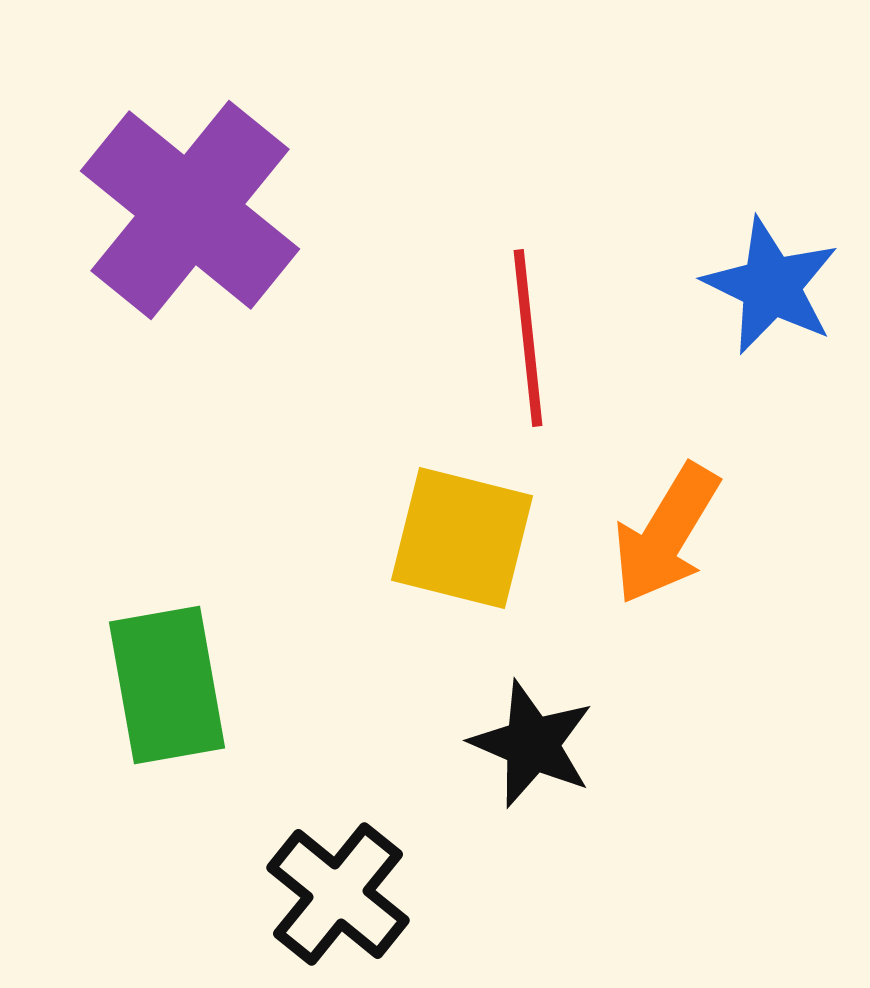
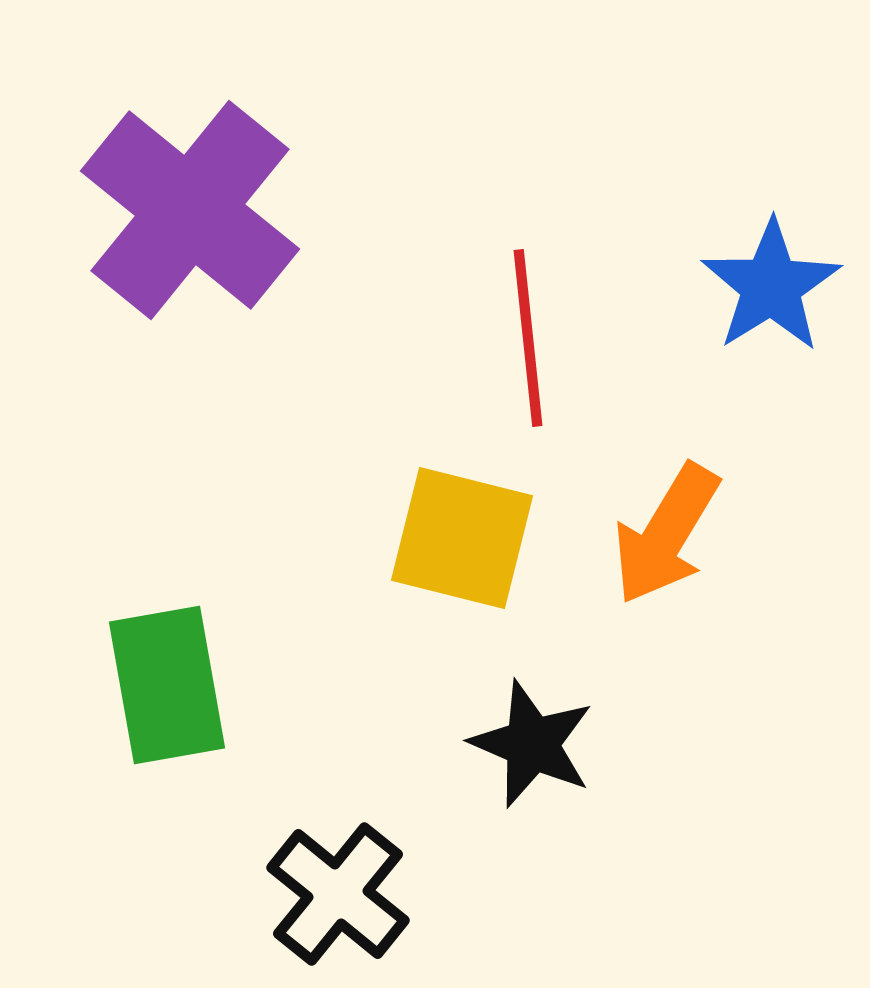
blue star: rotated 14 degrees clockwise
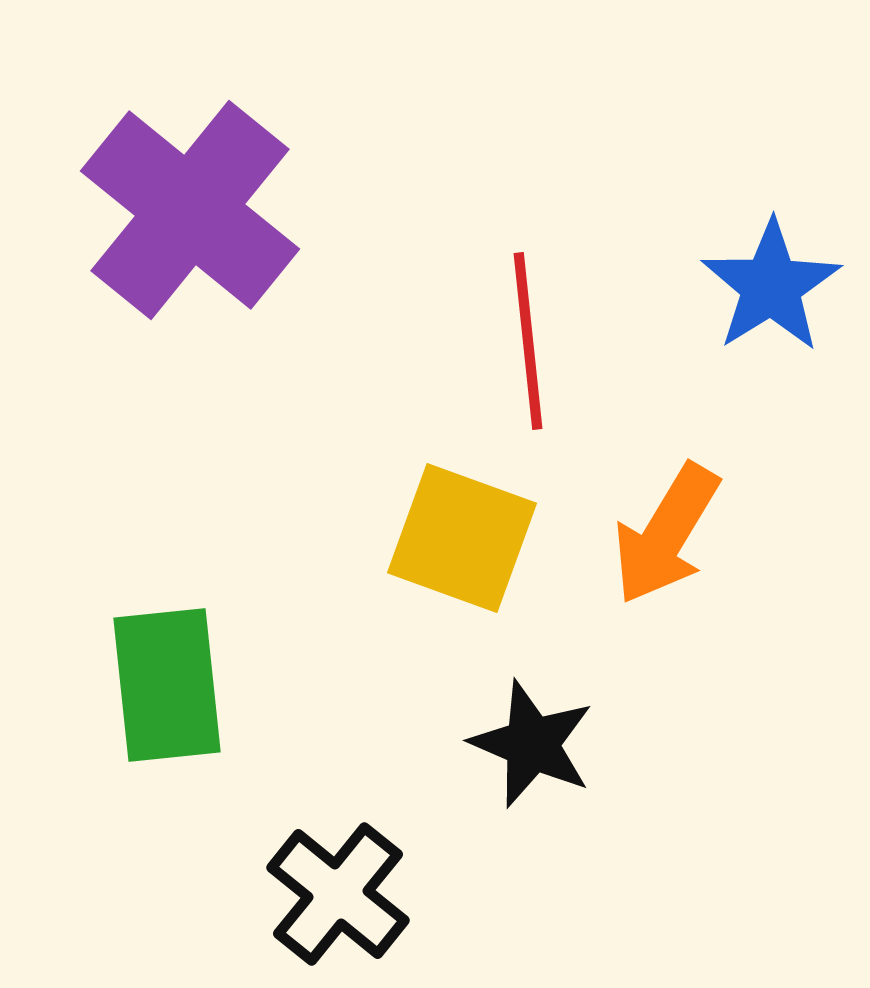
red line: moved 3 px down
yellow square: rotated 6 degrees clockwise
green rectangle: rotated 4 degrees clockwise
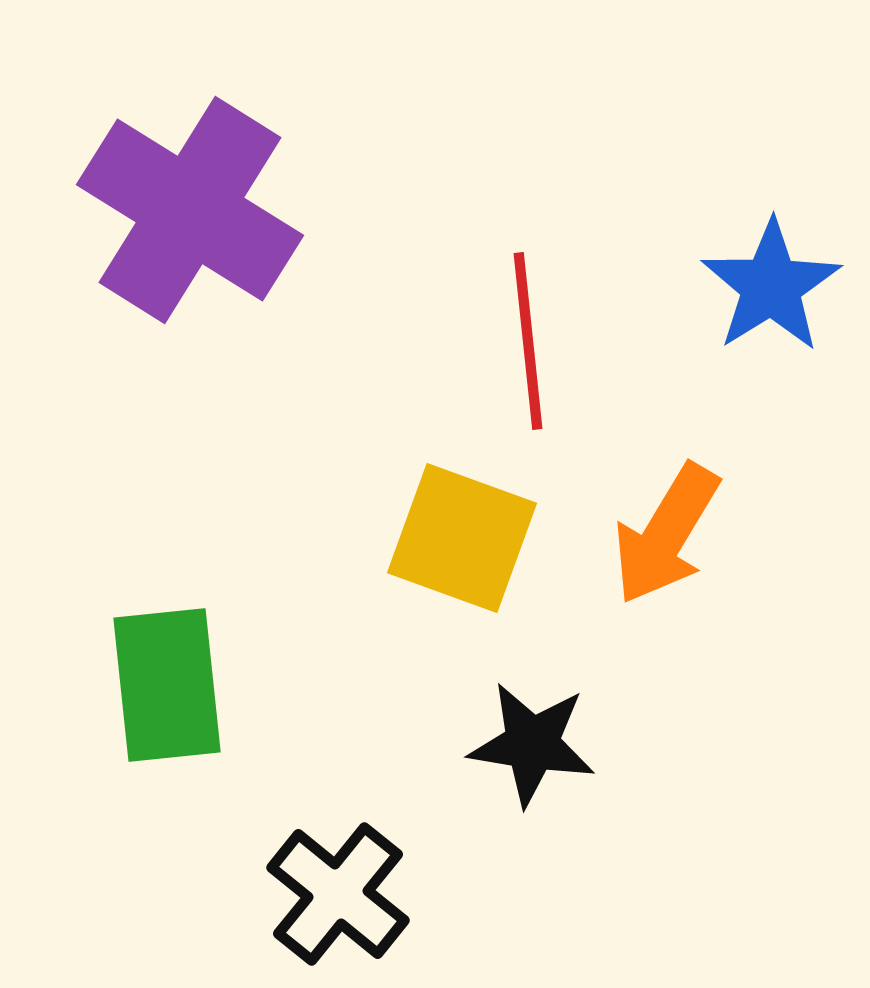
purple cross: rotated 7 degrees counterclockwise
black star: rotated 14 degrees counterclockwise
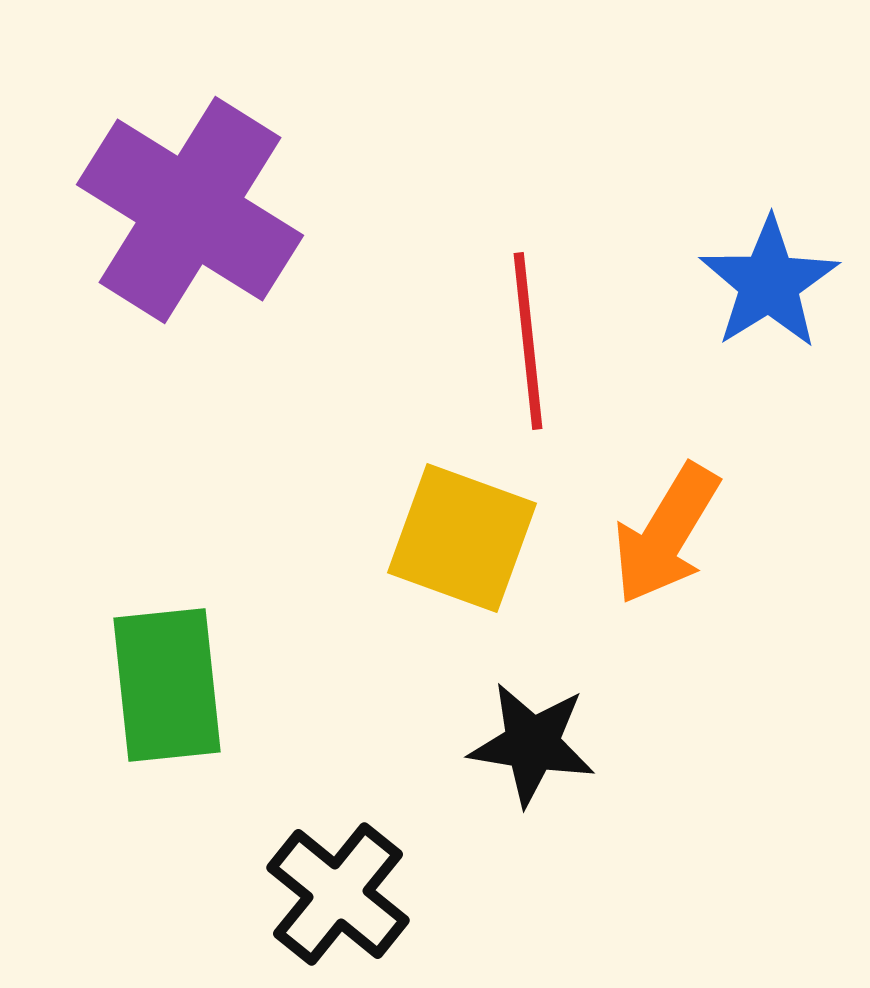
blue star: moved 2 px left, 3 px up
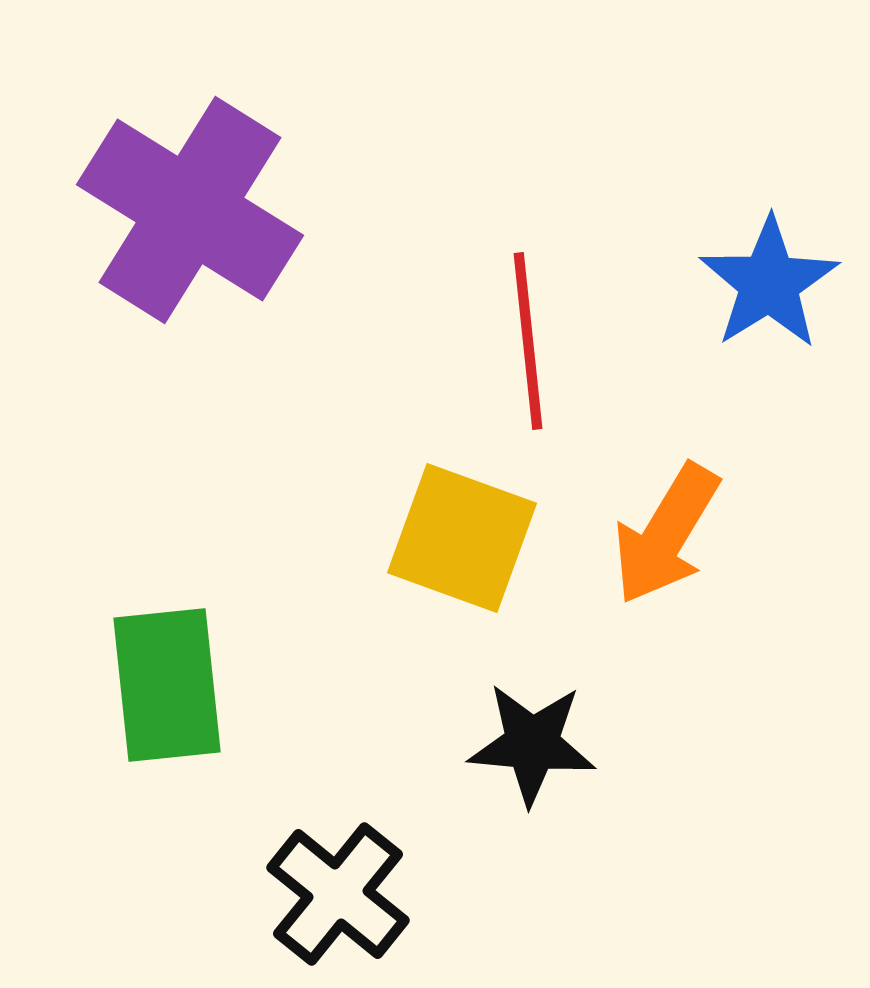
black star: rotated 4 degrees counterclockwise
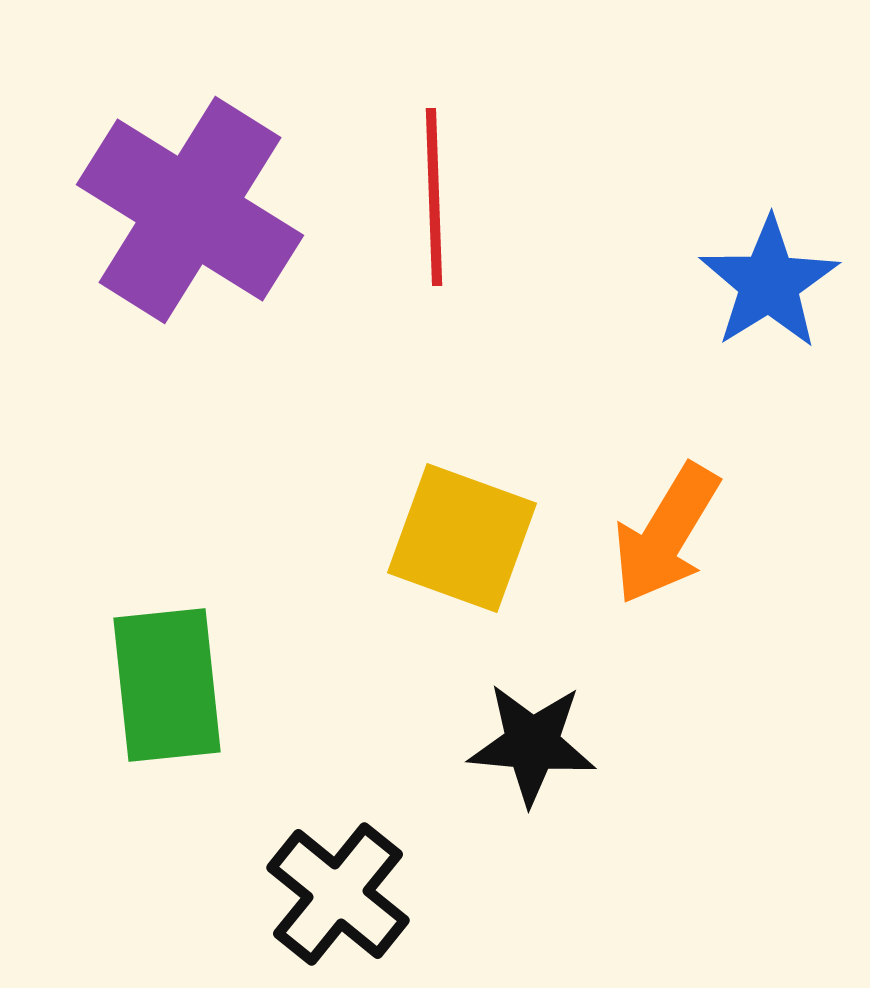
red line: moved 94 px left, 144 px up; rotated 4 degrees clockwise
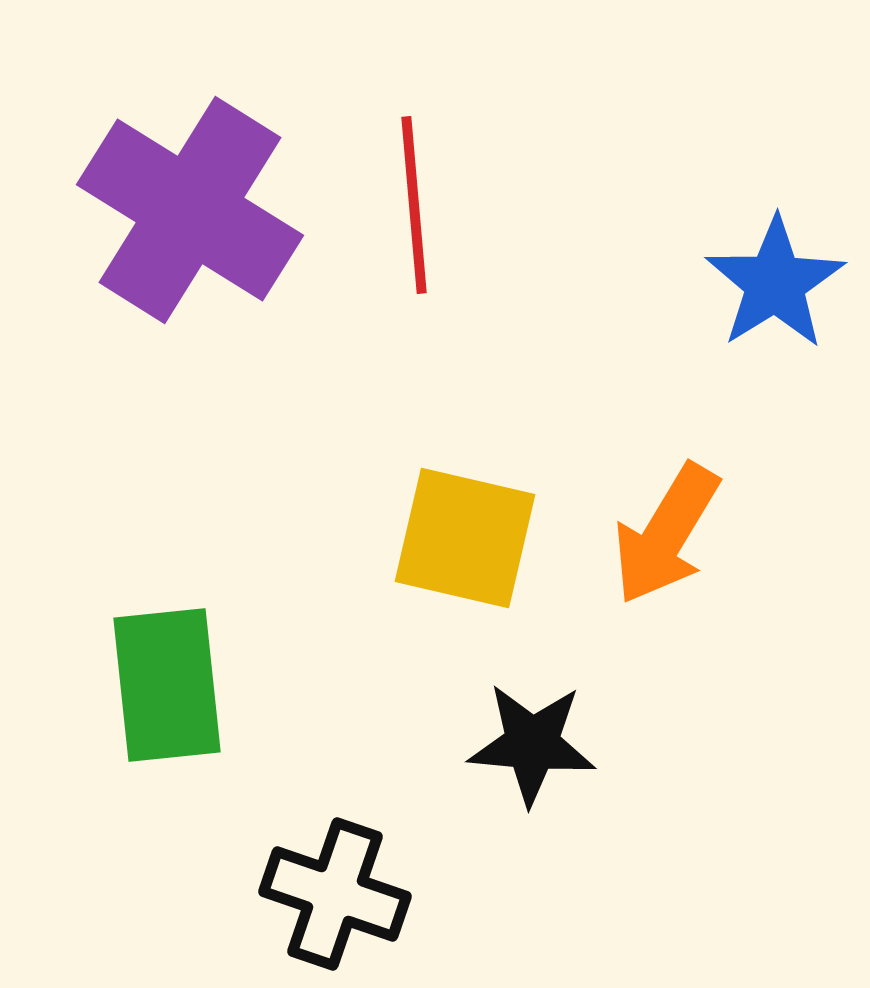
red line: moved 20 px left, 8 px down; rotated 3 degrees counterclockwise
blue star: moved 6 px right
yellow square: moved 3 px right; rotated 7 degrees counterclockwise
black cross: moved 3 px left; rotated 20 degrees counterclockwise
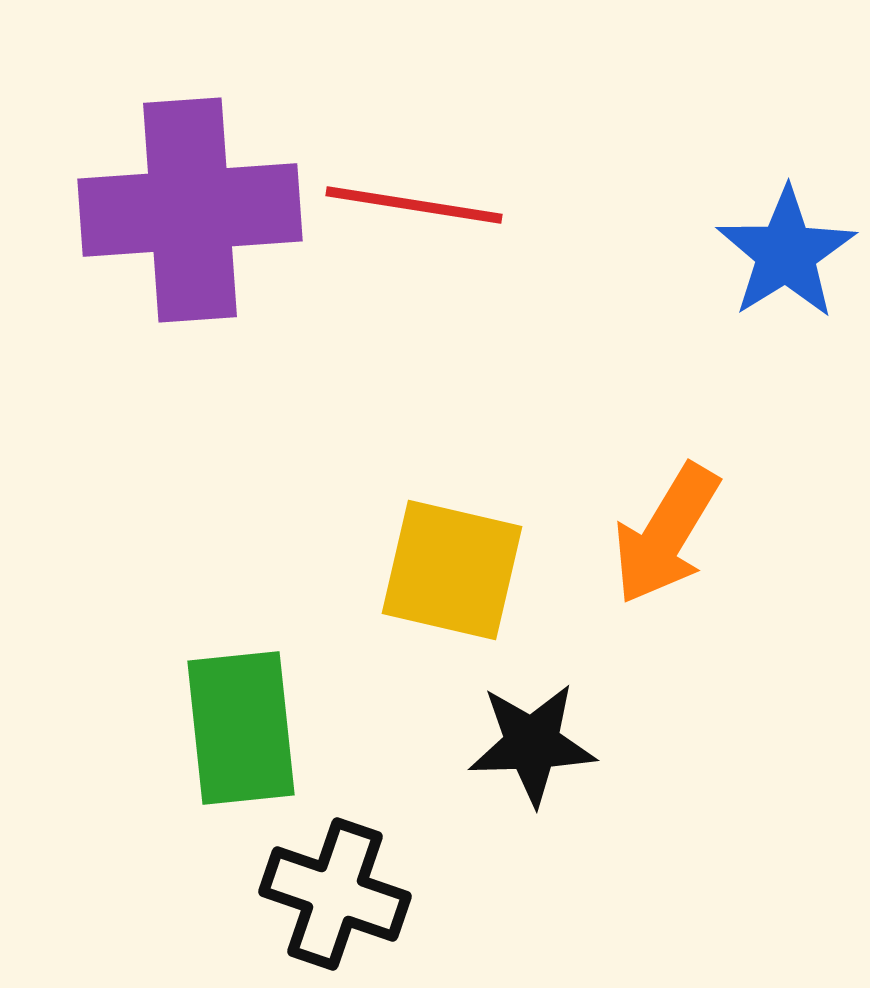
red line: rotated 76 degrees counterclockwise
purple cross: rotated 36 degrees counterclockwise
blue star: moved 11 px right, 30 px up
yellow square: moved 13 px left, 32 px down
green rectangle: moved 74 px right, 43 px down
black star: rotated 7 degrees counterclockwise
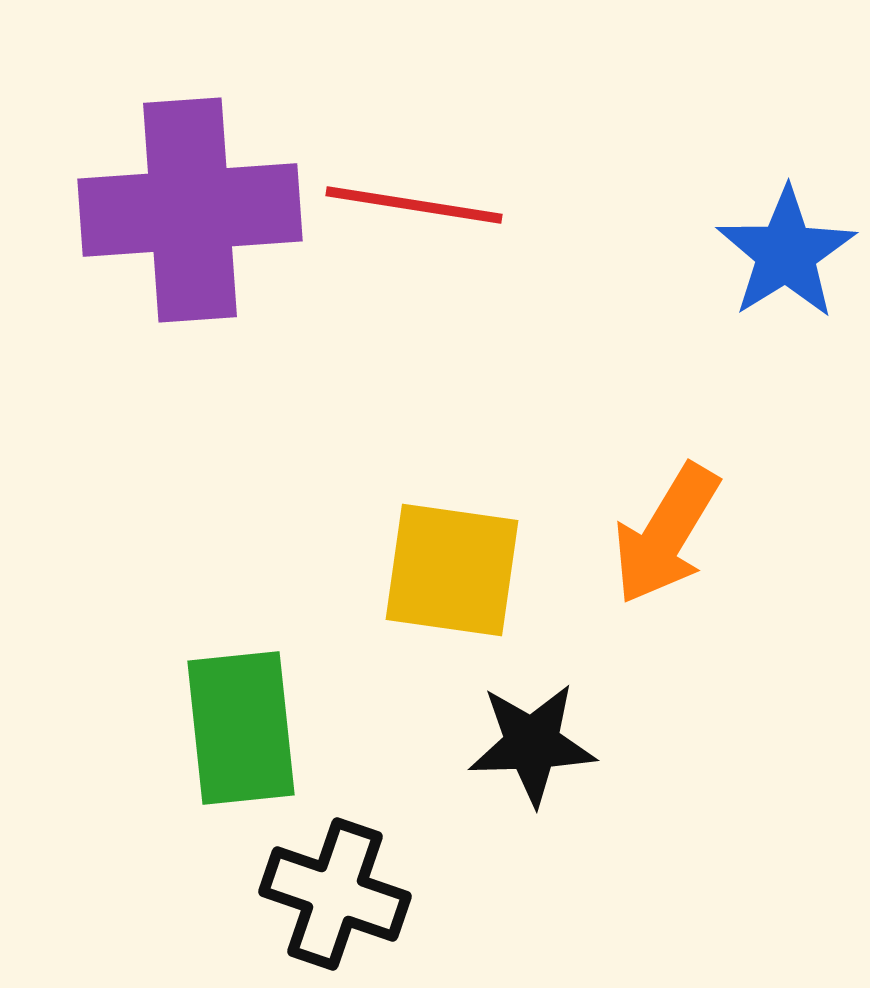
yellow square: rotated 5 degrees counterclockwise
